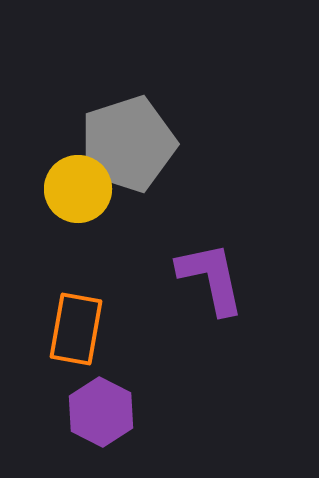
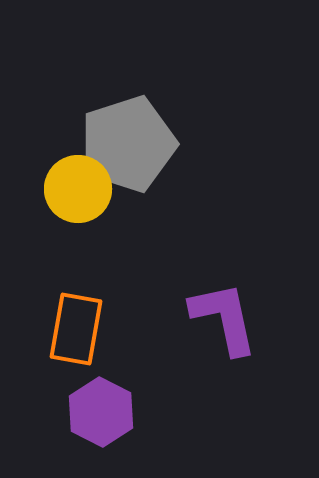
purple L-shape: moved 13 px right, 40 px down
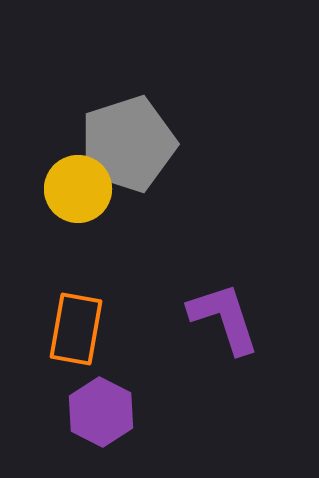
purple L-shape: rotated 6 degrees counterclockwise
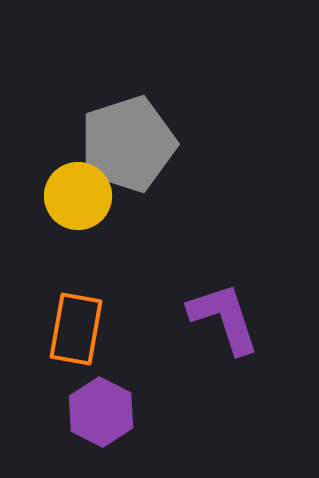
yellow circle: moved 7 px down
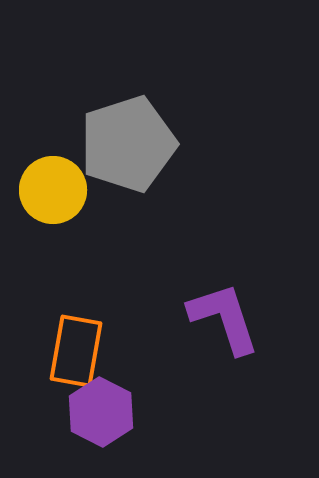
yellow circle: moved 25 px left, 6 px up
orange rectangle: moved 22 px down
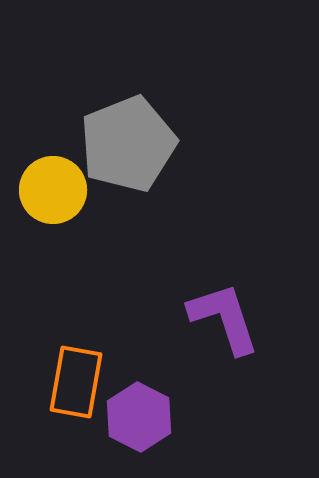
gray pentagon: rotated 4 degrees counterclockwise
orange rectangle: moved 31 px down
purple hexagon: moved 38 px right, 5 px down
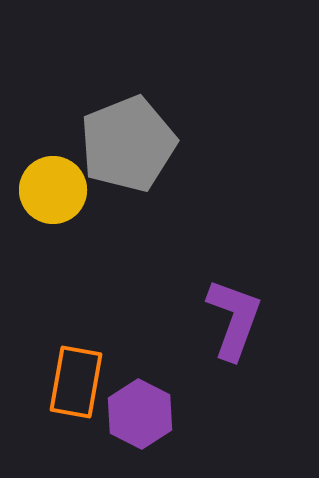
purple L-shape: moved 10 px right, 1 px down; rotated 38 degrees clockwise
purple hexagon: moved 1 px right, 3 px up
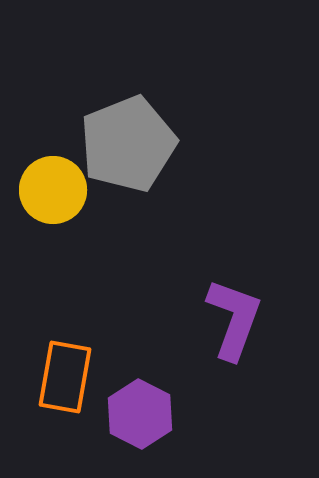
orange rectangle: moved 11 px left, 5 px up
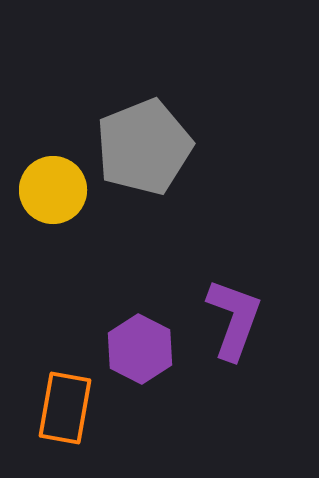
gray pentagon: moved 16 px right, 3 px down
orange rectangle: moved 31 px down
purple hexagon: moved 65 px up
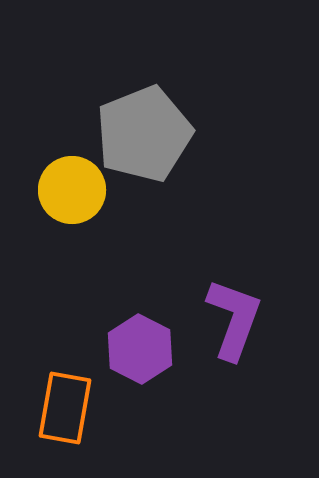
gray pentagon: moved 13 px up
yellow circle: moved 19 px right
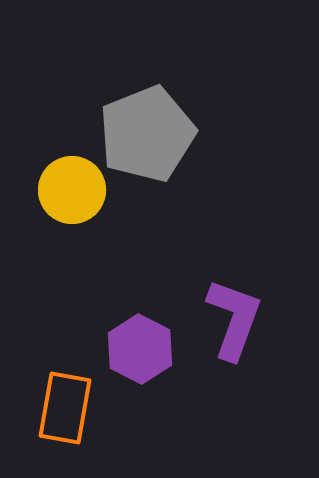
gray pentagon: moved 3 px right
